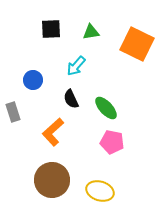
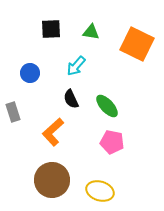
green triangle: rotated 18 degrees clockwise
blue circle: moved 3 px left, 7 px up
green ellipse: moved 1 px right, 2 px up
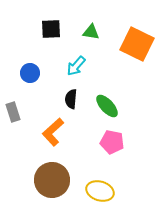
black semicircle: rotated 30 degrees clockwise
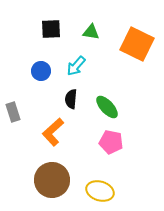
blue circle: moved 11 px right, 2 px up
green ellipse: moved 1 px down
pink pentagon: moved 1 px left
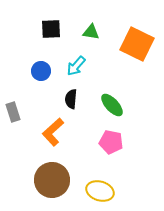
green ellipse: moved 5 px right, 2 px up
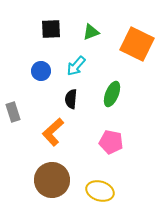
green triangle: rotated 30 degrees counterclockwise
green ellipse: moved 11 px up; rotated 65 degrees clockwise
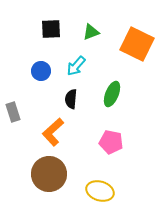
brown circle: moved 3 px left, 6 px up
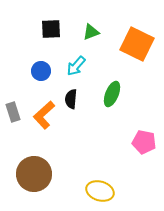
orange L-shape: moved 9 px left, 17 px up
pink pentagon: moved 33 px right
brown circle: moved 15 px left
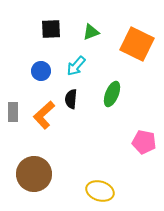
gray rectangle: rotated 18 degrees clockwise
